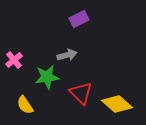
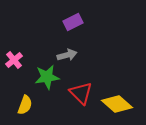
purple rectangle: moved 6 px left, 3 px down
yellow semicircle: rotated 126 degrees counterclockwise
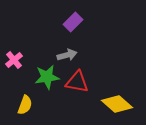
purple rectangle: rotated 18 degrees counterclockwise
red triangle: moved 4 px left, 11 px up; rotated 35 degrees counterclockwise
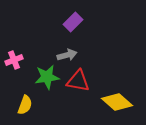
pink cross: rotated 18 degrees clockwise
red triangle: moved 1 px right, 1 px up
yellow diamond: moved 2 px up
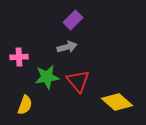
purple rectangle: moved 2 px up
gray arrow: moved 8 px up
pink cross: moved 5 px right, 3 px up; rotated 18 degrees clockwise
red triangle: rotated 40 degrees clockwise
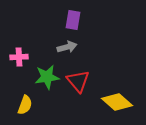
purple rectangle: rotated 36 degrees counterclockwise
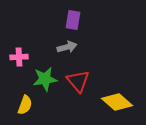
green star: moved 2 px left, 2 px down
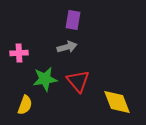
pink cross: moved 4 px up
yellow diamond: rotated 28 degrees clockwise
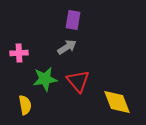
gray arrow: rotated 18 degrees counterclockwise
yellow semicircle: rotated 30 degrees counterclockwise
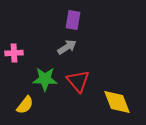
pink cross: moved 5 px left
green star: rotated 10 degrees clockwise
yellow semicircle: rotated 48 degrees clockwise
